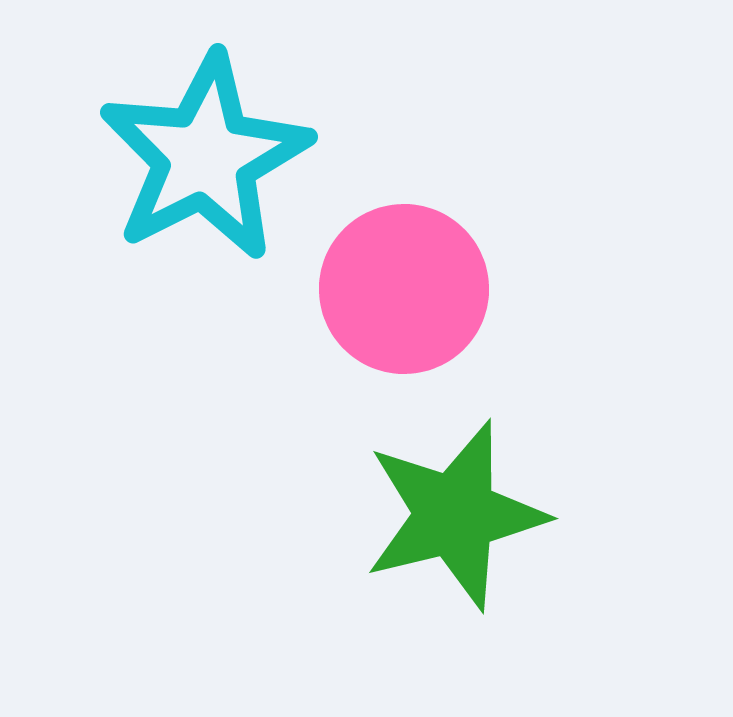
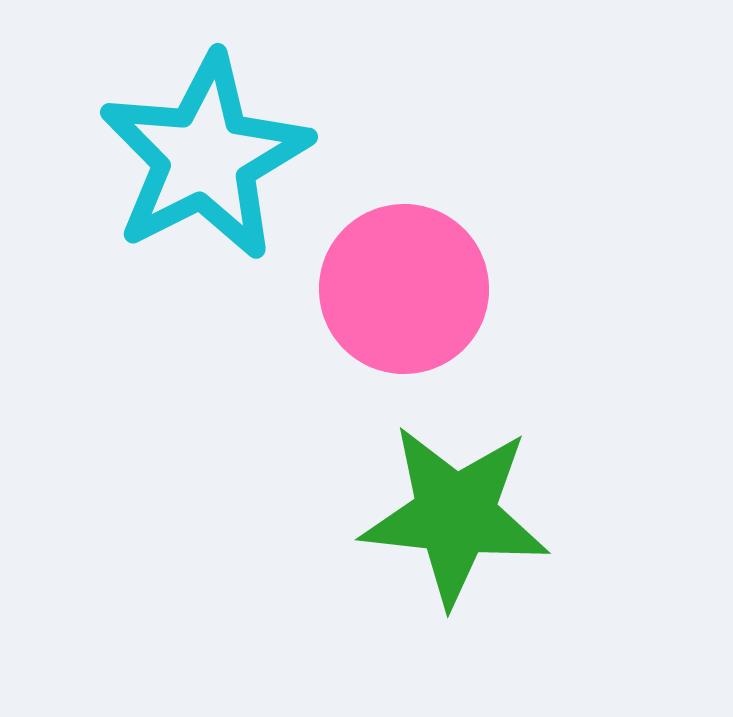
green star: rotated 20 degrees clockwise
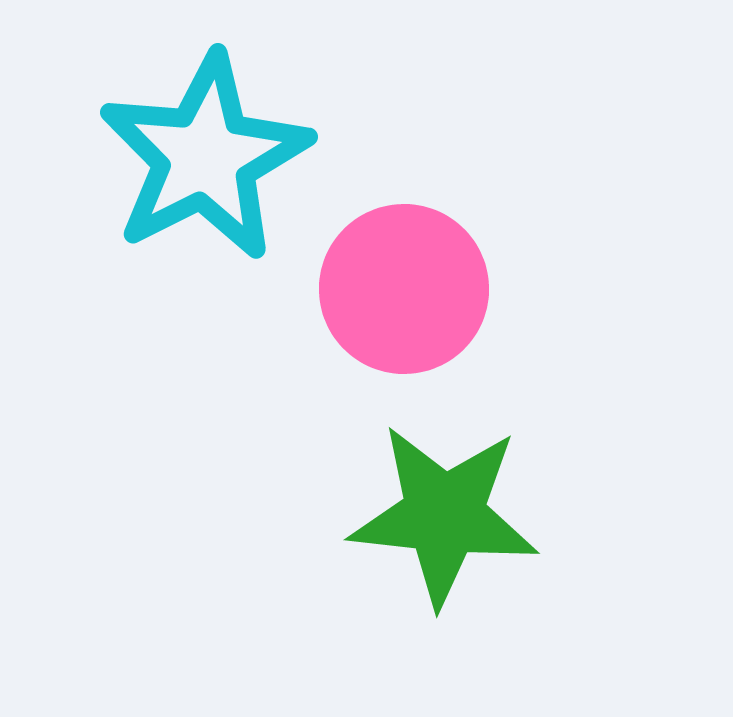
green star: moved 11 px left
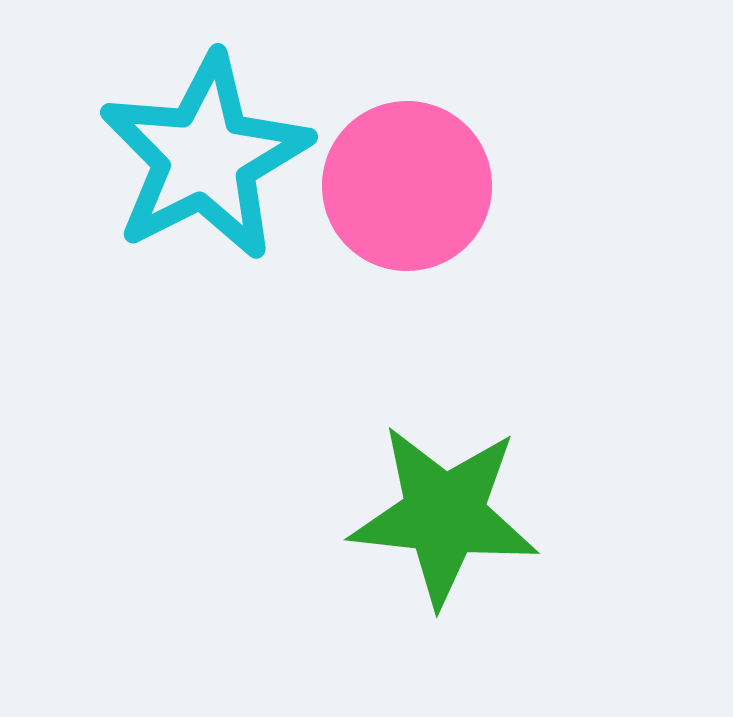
pink circle: moved 3 px right, 103 px up
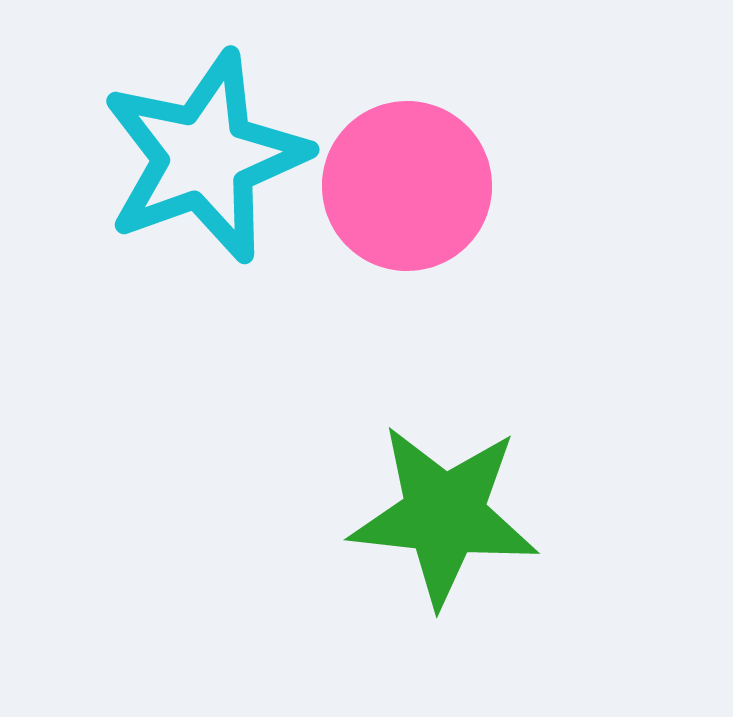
cyan star: rotated 7 degrees clockwise
